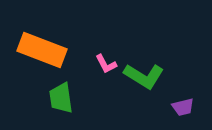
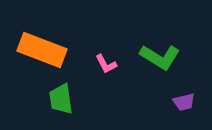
green L-shape: moved 16 px right, 19 px up
green trapezoid: moved 1 px down
purple trapezoid: moved 1 px right, 5 px up
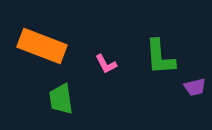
orange rectangle: moved 4 px up
green L-shape: rotated 54 degrees clockwise
purple trapezoid: moved 11 px right, 15 px up
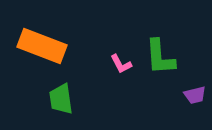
pink L-shape: moved 15 px right
purple trapezoid: moved 8 px down
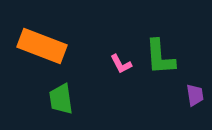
purple trapezoid: rotated 85 degrees counterclockwise
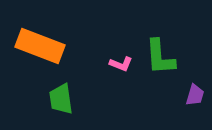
orange rectangle: moved 2 px left
pink L-shape: rotated 40 degrees counterclockwise
purple trapezoid: rotated 25 degrees clockwise
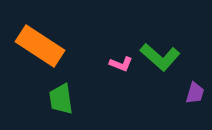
orange rectangle: rotated 12 degrees clockwise
green L-shape: rotated 45 degrees counterclockwise
purple trapezoid: moved 2 px up
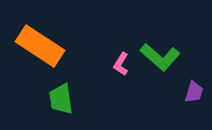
pink L-shape: rotated 100 degrees clockwise
purple trapezoid: moved 1 px left, 1 px up
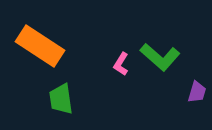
purple trapezoid: moved 3 px right
